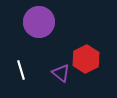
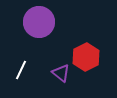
red hexagon: moved 2 px up
white line: rotated 42 degrees clockwise
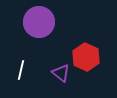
red hexagon: rotated 8 degrees counterclockwise
white line: rotated 12 degrees counterclockwise
